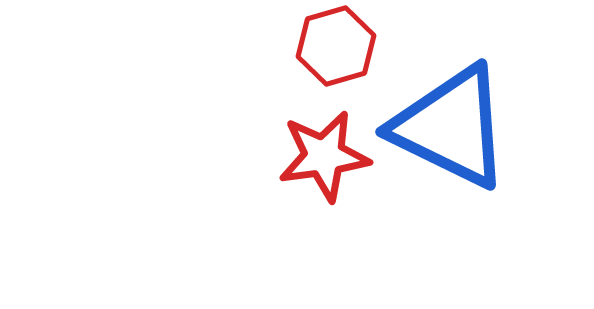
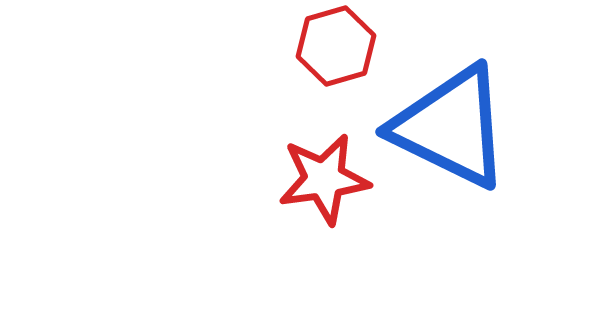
red star: moved 23 px down
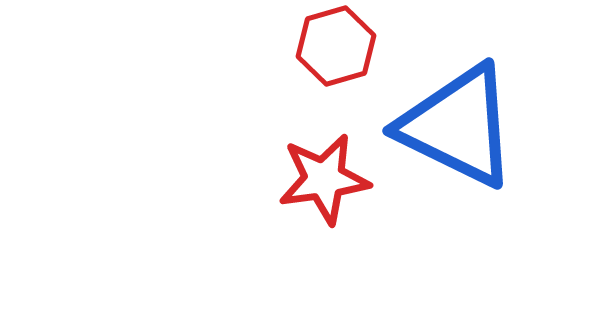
blue triangle: moved 7 px right, 1 px up
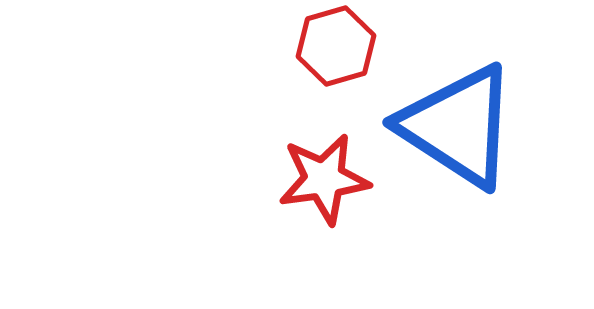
blue triangle: rotated 7 degrees clockwise
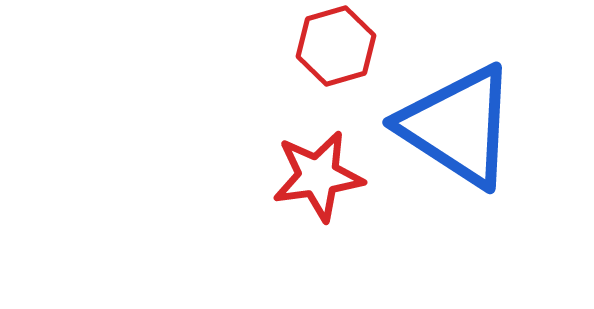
red star: moved 6 px left, 3 px up
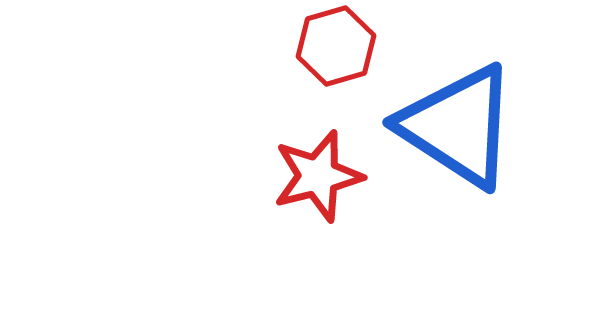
red star: rotated 6 degrees counterclockwise
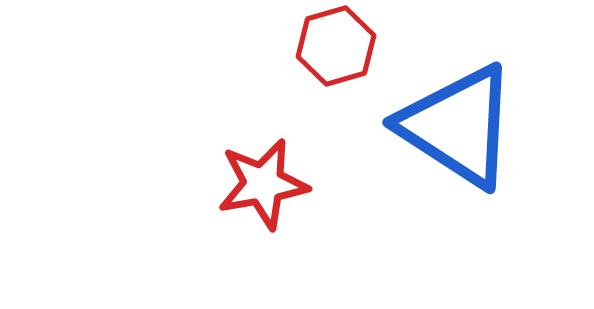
red star: moved 55 px left, 8 px down; rotated 4 degrees clockwise
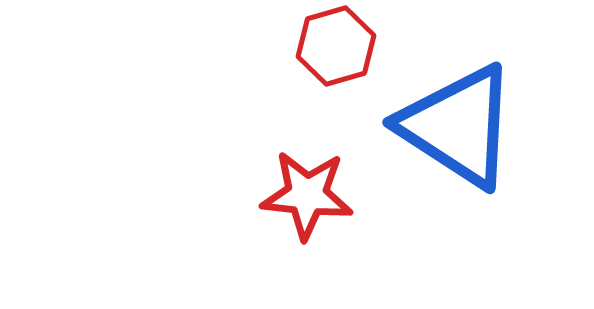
red star: moved 44 px right, 11 px down; rotated 16 degrees clockwise
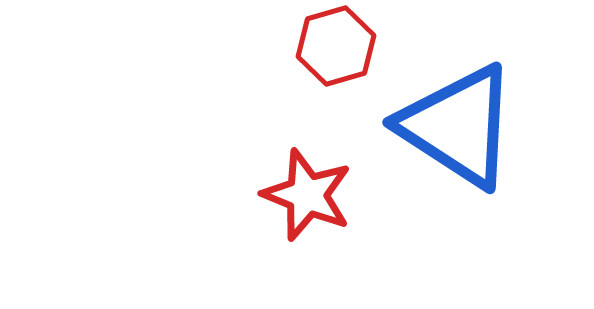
red star: rotated 16 degrees clockwise
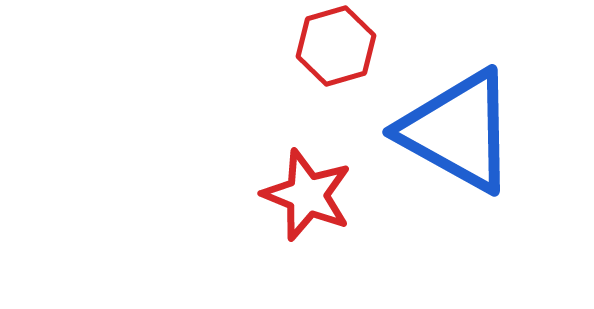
blue triangle: moved 5 px down; rotated 4 degrees counterclockwise
